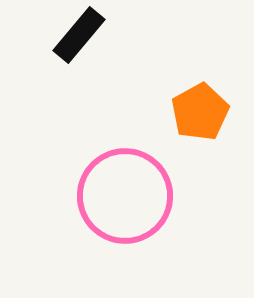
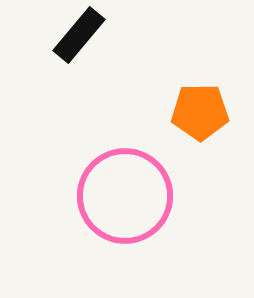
orange pentagon: rotated 28 degrees clockwise
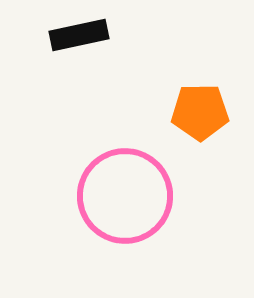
black rectangle: rotated 38 degrees clockwise
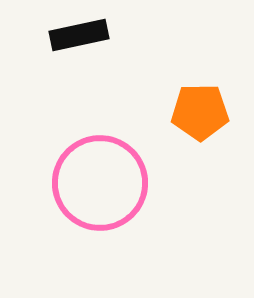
pink circle: moved 25 px left, 13 px up
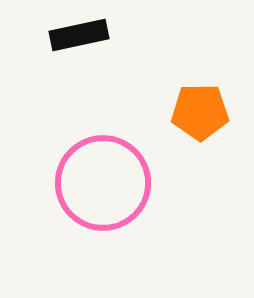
pink circle: moved 3 px right
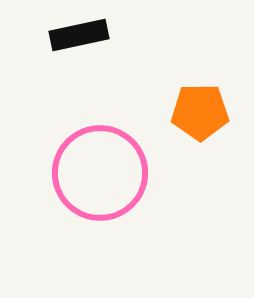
pink circle: moved 3 px left, 10 px up
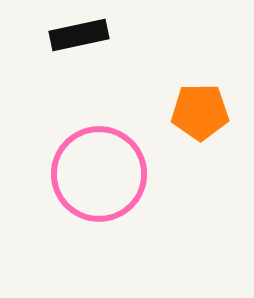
pink circle: moved 1 px left, 1 px down
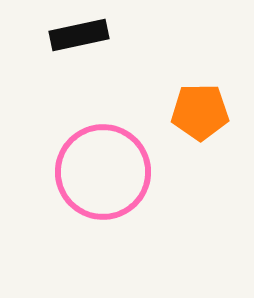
pink circle: moved 4 px right, 2 px up
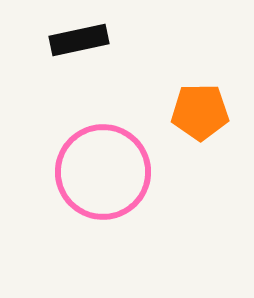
black rectangle: moved 5 px down
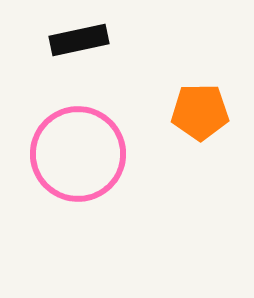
pink circle: moved 25 px left, 18 px up
